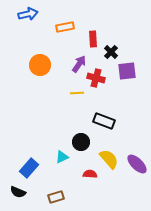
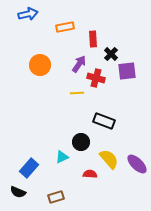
black cross: moved 2 px down
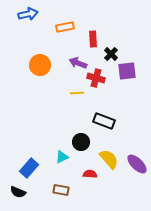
purple arrow: moved 1 px left, 1 px up; rotated 102 degrees counterclockwise
brown rectangle: moved 5 px right, 7 px up; rotated 28 degrees clockwise
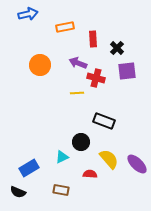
black cross: moved 6 px right, 6 px up
blue rectangle: rotated 18 degrees clockwise
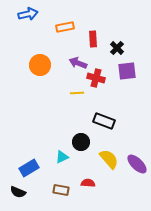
red semicircle: moved 2 px left, 9 px down
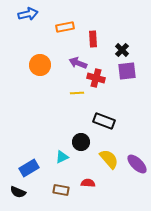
black cross: moved 5 px right, 2 px down
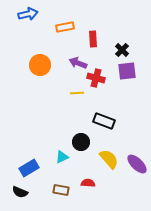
black semicircle: moved 2 px right
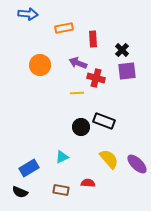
blue arrow: rotated 18 degrees clockwise
orange rectangle: moved 1 px left, 1 px down
black circle: moved 15 px up
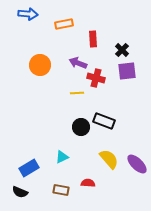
orange rectangle: moved 4 px up
